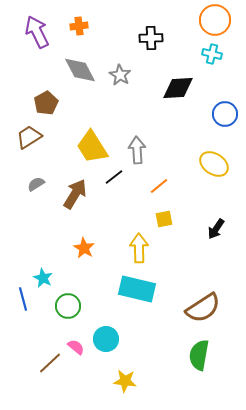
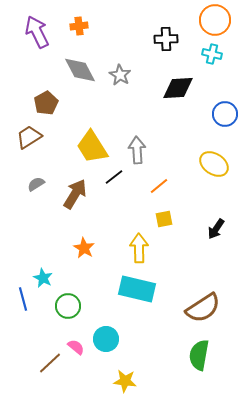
black cross: moved 15 px right, 1 px down
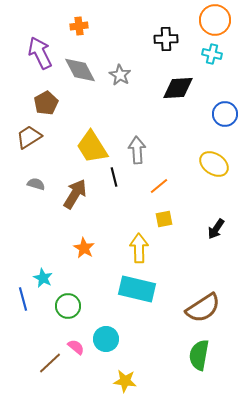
purple arrow: moved 3 px right, 21 px down
black line: rotated 66 degrees counterclockwise
gray semicircle: rotated 48 degrees clockwise
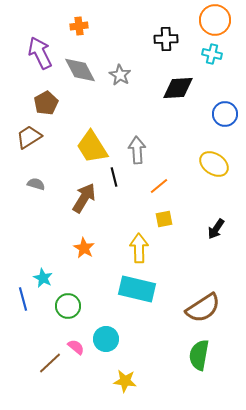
brown arrow: moved 9 px right, 4 px down
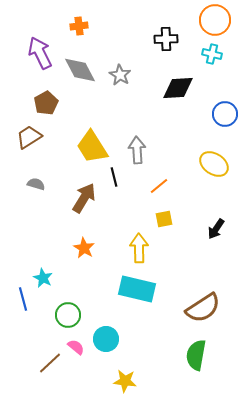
green circle: moved 9 px down
green semicircle: moved 3 px left
